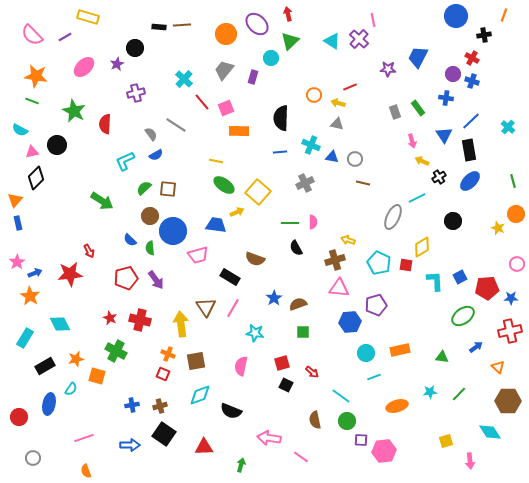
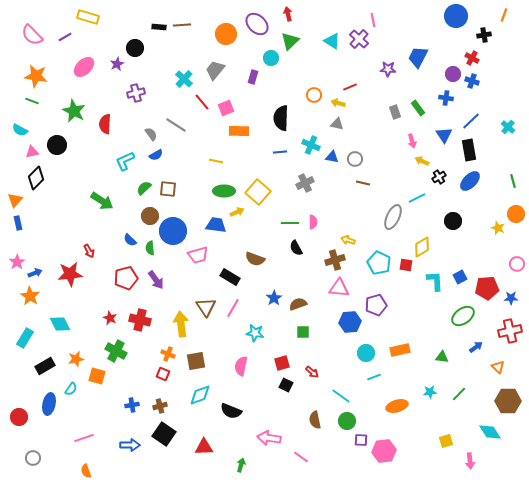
gray trapezoid at (224, 70): moved 9 px left
green ellipse at (224, 185): moved 6 px down; rotated 35 degrees counterclockwise
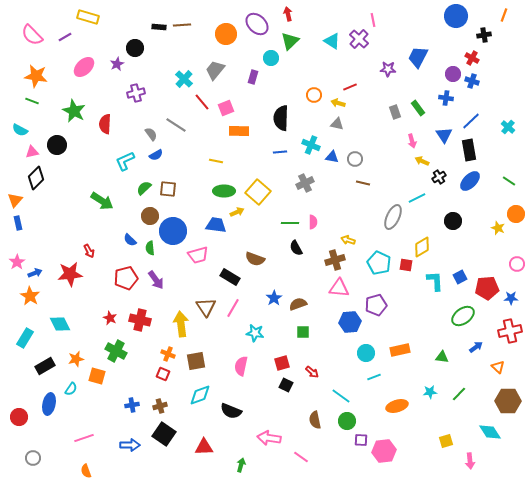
green line at (513, 181): moved 4 px left; rotated 40 degrees counterclockwise
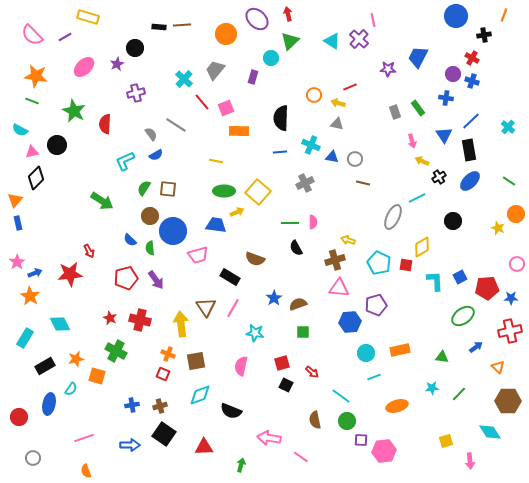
purple ellipse at (257, 24): moved 5 px up
green semicircle at (144, 188): rotated 14 degrees counterclockwise
cyan star at (430, 392): moved 2 px right, 4 px up
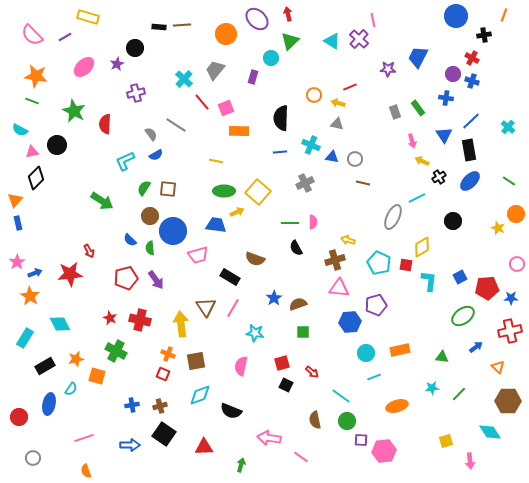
cyan L-shape at (435, 281): moved 6 px left; rotated 10 degrees clockwise
